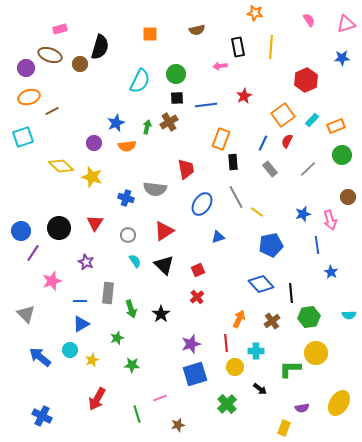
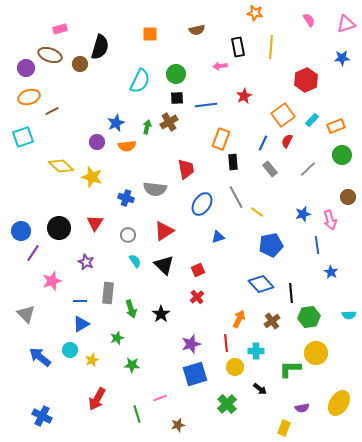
purple circle at (94, 143): moved 3 px right, 1 px up
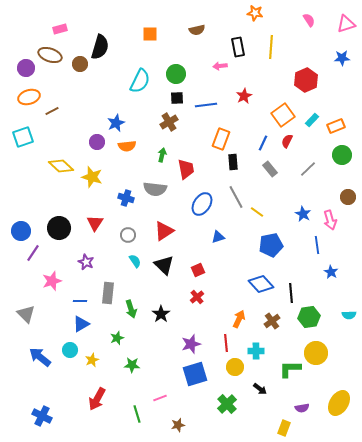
green arrow at (147, 127): moved 15 px right, 28 px down
blue star at (303, 214): rotated 28 degrees counterclockwise
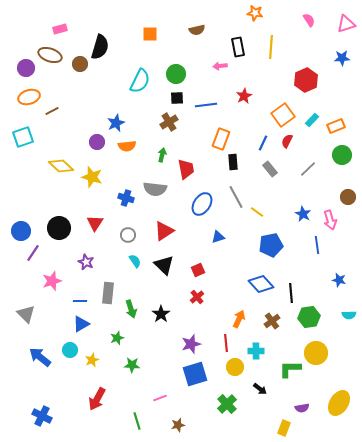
blue star at (331, 272): moved 8 px right, 8 px down; rotated 16 degrees counterclockwise
green line at (137, 414): moved 7 px down
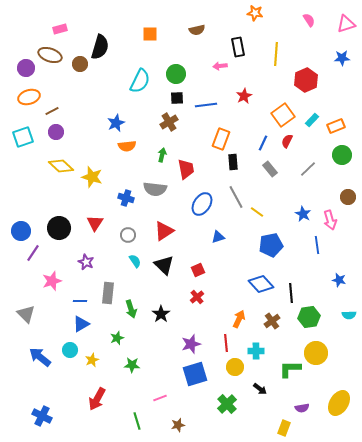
yellow line at (271, 47): moved 5 px right, 7 px down
purple circle at (97, 142): moved 41 px left, 10 px up
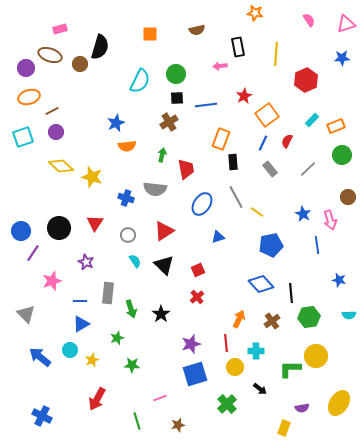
orange square at (283, 115): moved 16 px left
yellow circle at (316, 353): moved 3 px down
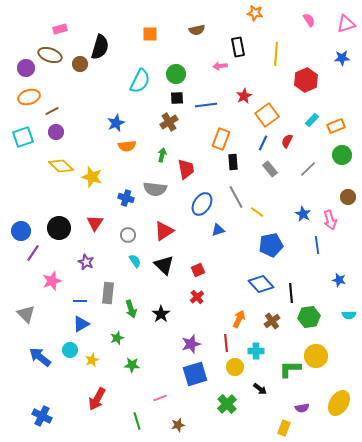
blue triangle at (218, 237): moved 7 px up
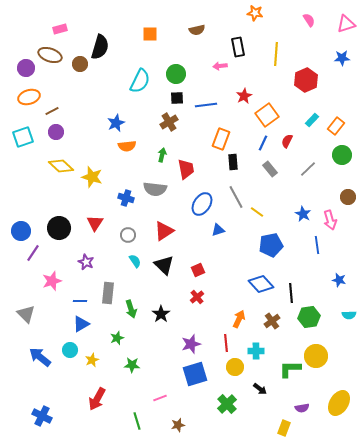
orange rectangle at (336, 126): rotated 30 degrees counterclockwise
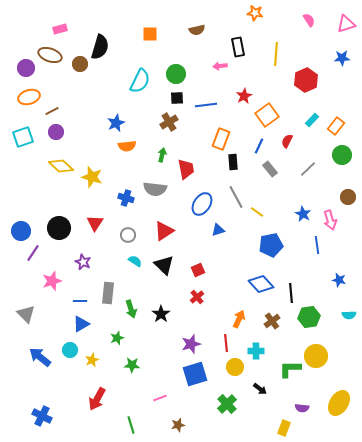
blue line at (263, 143): moved 4 px left, 3 px down
cyan semicircle at (135, 261): rotated 24 degrees counterclockwise
purple star at (86, 262): moved 3 px left
purple semicircle at (302, 408): rotated 16 degrees clockwise
green line at (137, 421): moved 6 px left, 4 px down
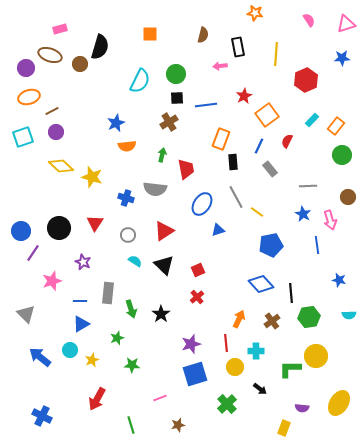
brown semicircle at (197, 30): moved 6 px right, 5 px down; rotated 63 degrees counterclockwise
gray line at (308, 169): moved 17 px down; rotated 42 degrees clockwise
